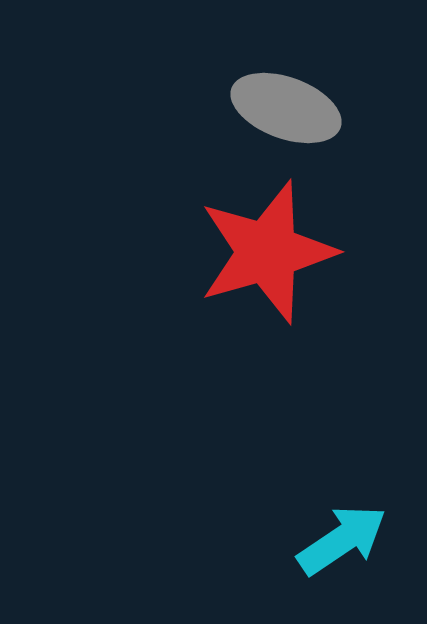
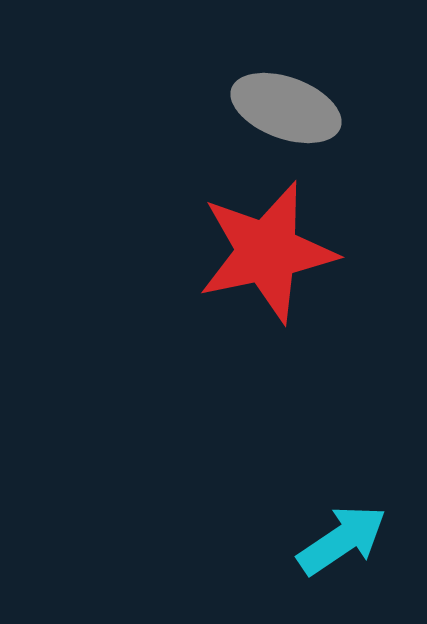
red star: rotated 4 degrees clockwise
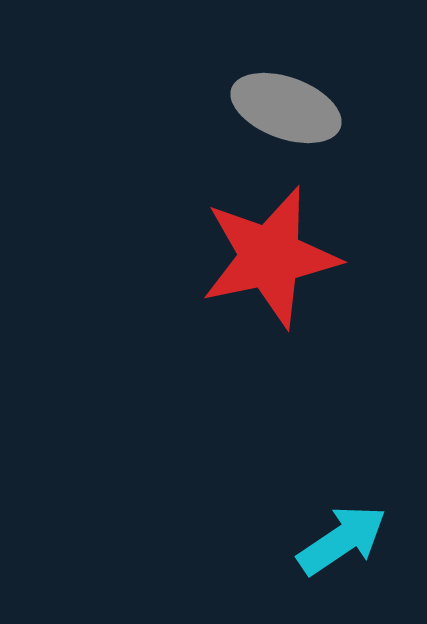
red star: moved 3 px right, 5 px down
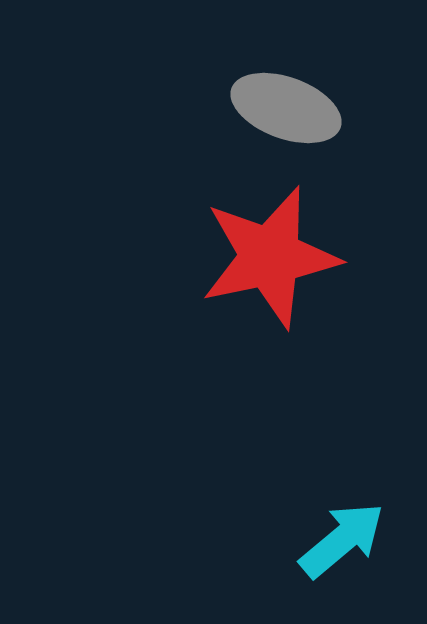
cyan arrow: rotated 6 degrees counterclockwise
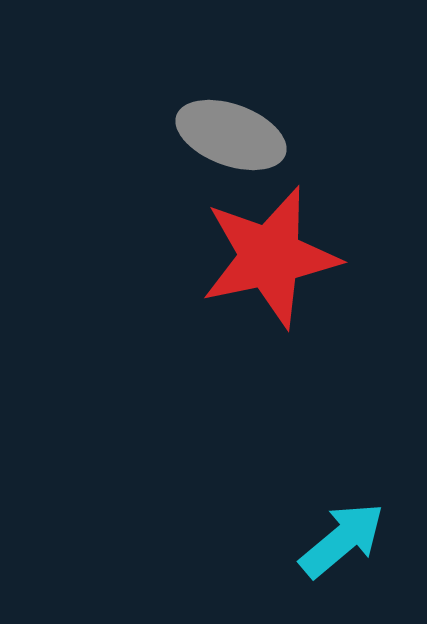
gray ellipse: moved 55 px left, 27 px down
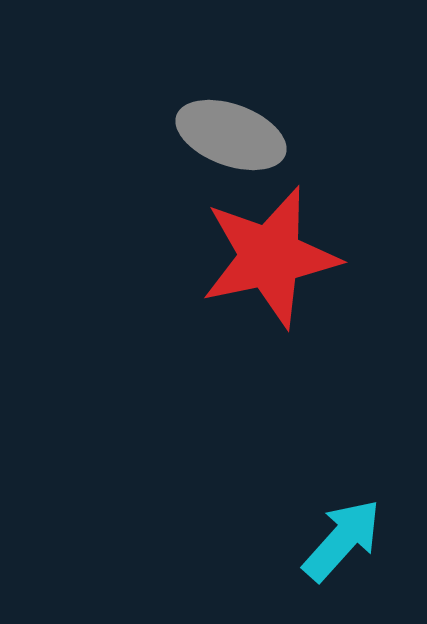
cyan arrow: rotated 8 degrees counterclockwise
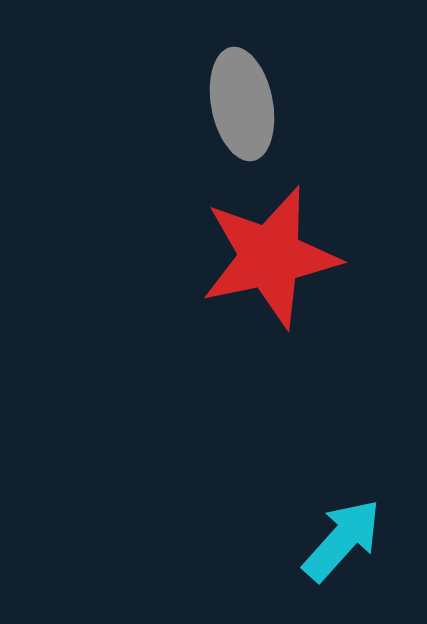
gray ellipse: moved 11 px right, 31 px up; rotated 59 degrees clockwise
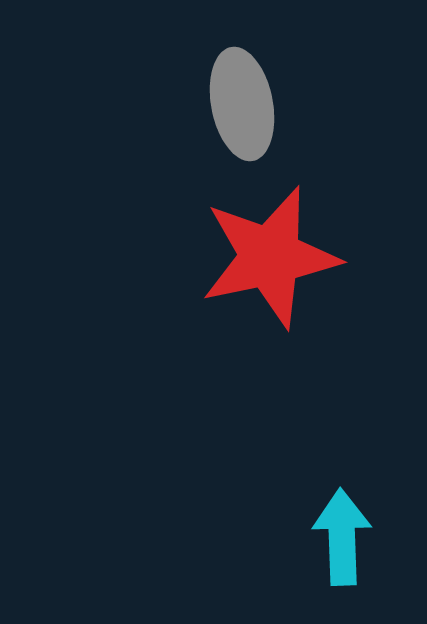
cyan arrow: moved 3 px up; rotated 44 degrees counterclockwise
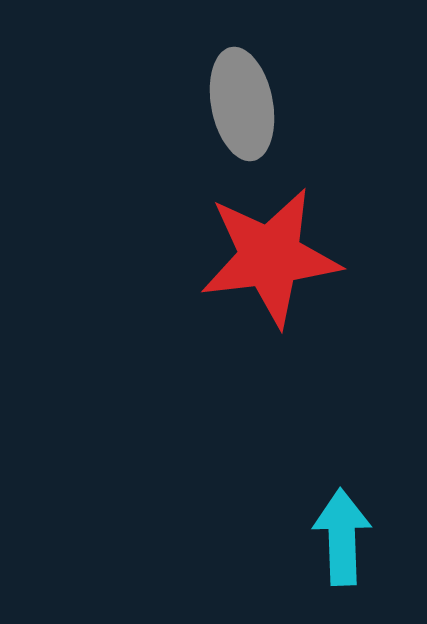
red star: rotated 5 degrees clockwise
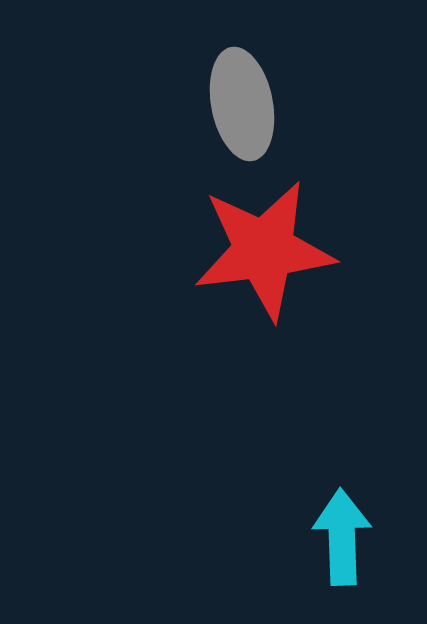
red star: moved 6 px left, 7 px up
